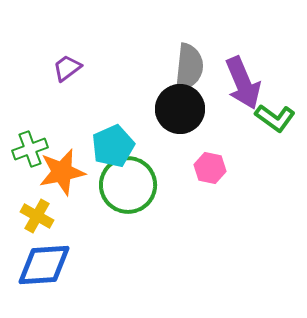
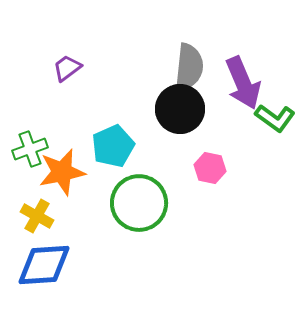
green circle: moved 11 px right, 18 px down
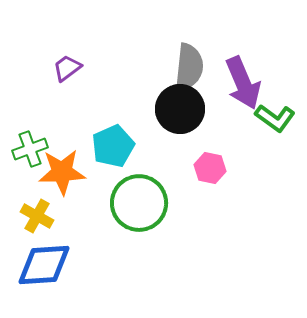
orange star: rotated 9 degrees clockwise
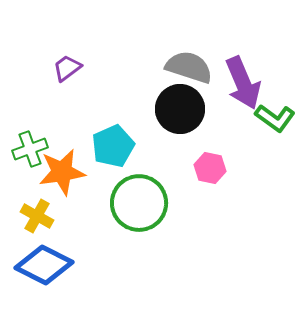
gray semicircle: rotated 78 degrees counterclockwise
orange star: rotated 6 degrees counterclockwise
blue diamond: rotated 30 degrees clockwise
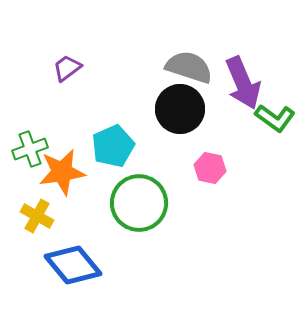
blue diamond: moved 29 px right; rotated 24 degrees clockwise
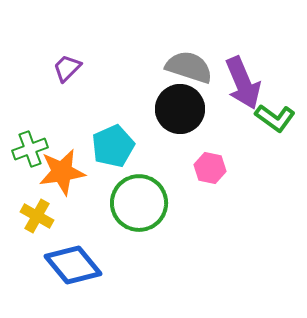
purple trapezoid: rotated 8 degrees counterclockwise
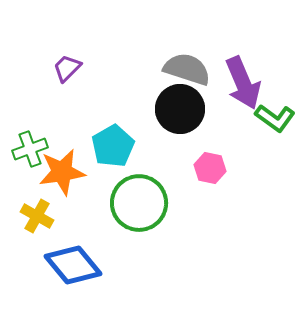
gray semicircle: moved 2 px left, 2 px down
cyan pentagon: rotated 6 degrees counterclockwise
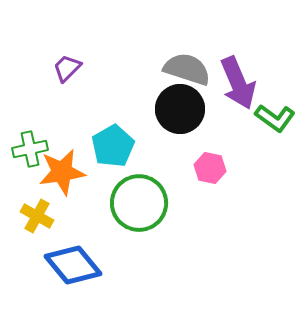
purple arrow: moved 5 px left
green cross: rotated 8 degrees clockwise
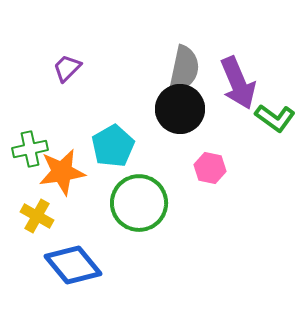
gray semicircle: moved 3 px left; rotated 84 degrees clockwise
